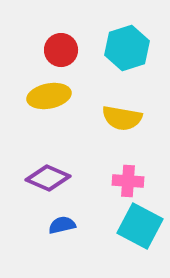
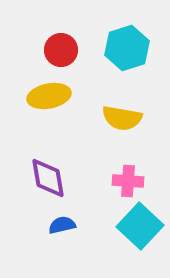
purple diamond: rotated 57 degrees clockwise
cyan square: rotated 15 degrees clockwise
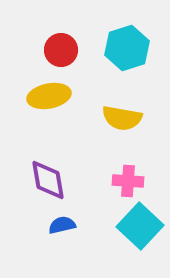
purple diamond: moved 2 px down
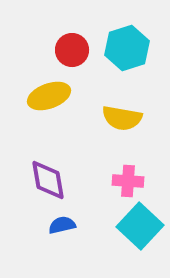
red circle: moved 11 px right
yellow ellipse: rotated 9 degrees counterclockwise
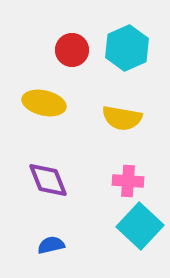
cyan hexagon: rotated 6 degrees counterclockwise
yellow ellipse: moved 5 px left, 7 px down; rotated 33 degrees clockwise
purple diamond: rotated 12 degrees counterclockwise
blue semicircle: moved 11 px left, 20 px down
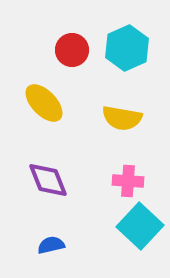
yellow ellipse: rotated 33 degrees clockwise
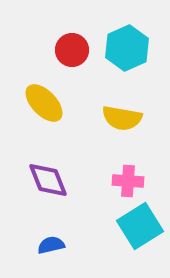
cyan square: rotated 15 degrees clockwise
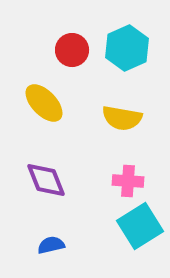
purple diamond: moved 2 px left
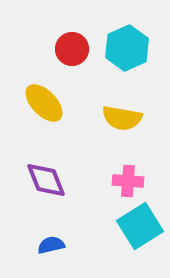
red circle: moved 1 px up
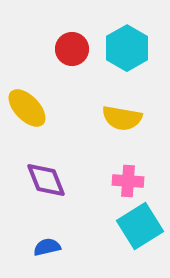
cyan hexagon: rotated 6 degrees counterclockwise
yellow ellipse: moved 17 px left, 5 px down
blue semicircle: moved 4 px left, 2 px down
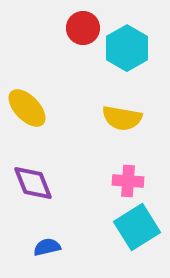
red circle: moved 11 px right, 21 px up
purple diamond: moved 13 px left, 3 px down
cyan square: moved 3 px left, 1 px down
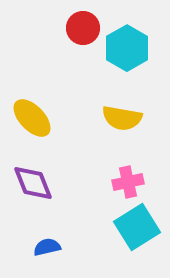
yellow ellipse: moved 5 px right, 10 px down
pink cross: moved 1 px down; rotated 16 degrees counterclockwise
